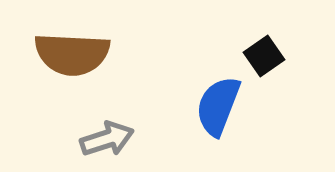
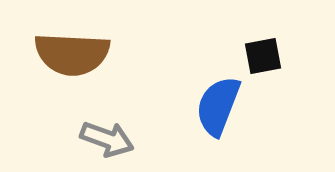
black square: moved 1 px left; rotated 24 degrees clockwise
gray arrow: rotated 38 degrees clockwise
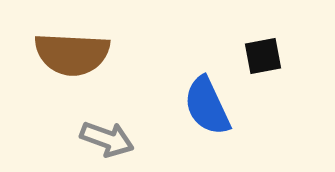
blue semicircle: moved 11 px left; rotated 46 degrees counterclockwise
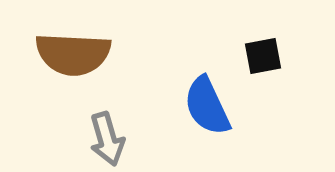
brown semicircle: moved 1 px right
gray arrow: rotated 54 degrees clockwise
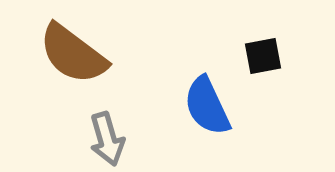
brown semicircle: rotated 34 degrees clockwise
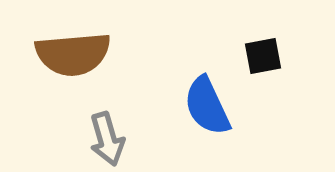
brown semicircle: rotated 42 degrees counterclockwise
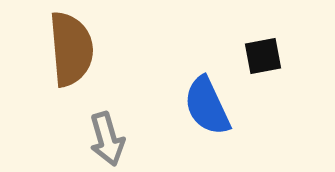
brown semicircle: moved 2 px left, 5 px up; rotated 90 degrees counterclockwise
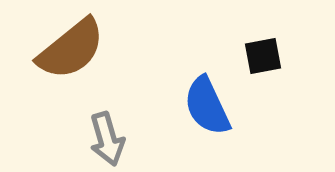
brown semicircle: rotated 56 degrees clockwise
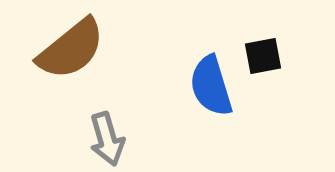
blue semicircle: moved 4 px right, 20 px up; rotated 8 degrees clockwise
